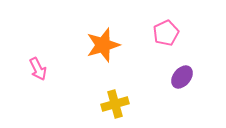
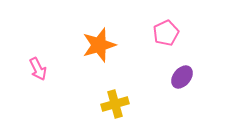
orange star: moved 4 px left
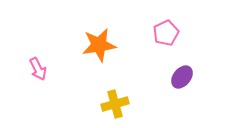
orange star: rotated 8 degrees clockwise
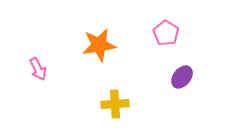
pink pentagon: rotated 15 degrees counterclockwise
yellow cross: rotated 12 degrees clockwise
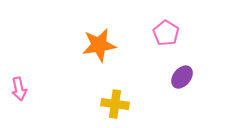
pink arrow: moved 19 px left, 20 px down; rotated 15 degrees clockwise
yellow cross: rotated 12 degrees clockwise
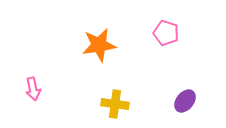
pink pentagon: rotated 15 degrees counterclockwise
purple ellipse: moved 3 px right, 24 px down
pink arrow: moved 14 px right
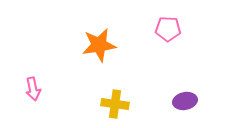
pink pentagon: moved 2 px right, 4 px up; rotated 15 degrees counterclockwise
purple ellipse: rotated 40 degrees clockwise
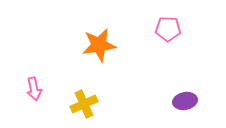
pink arrow: moved 1 px right
yellow cross: moved 31 px left; rotated 32 degrees counterclockwise
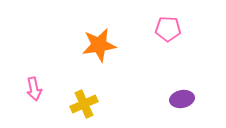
purple ellipse: moved 3 px left, 2 px up
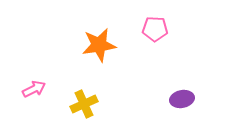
pink pentagon: moved 13 px left
pink arrow: rotated 105 degrees counterclockwise
